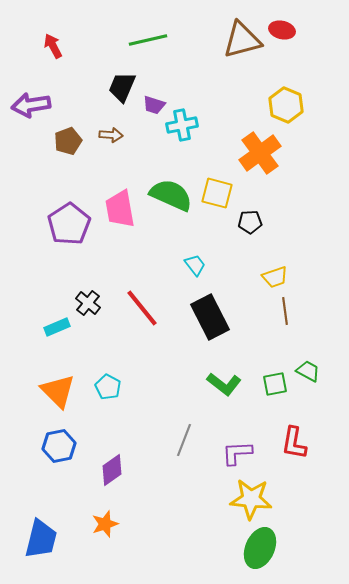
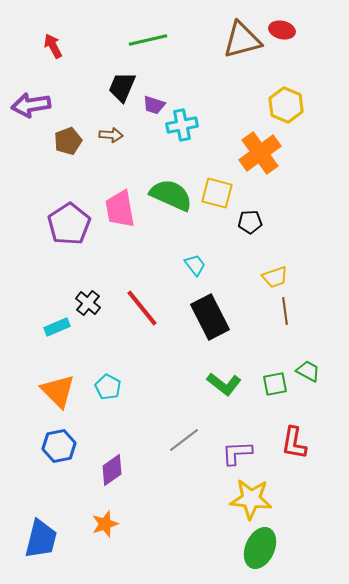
gray line: rotated 32 degrees clockwise
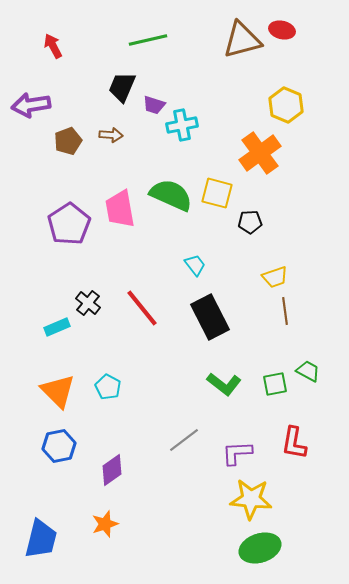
green ellipse: rotated 48 degrees clockwise
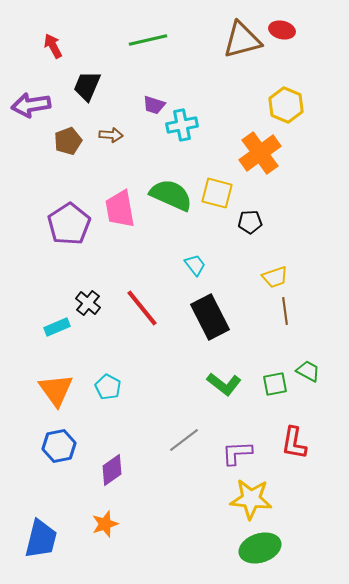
black trapezoid: moved 35 px left, 1 px up
orange triangle: moved 2 px left, 1 px up; rotated 9 degrees clockwise
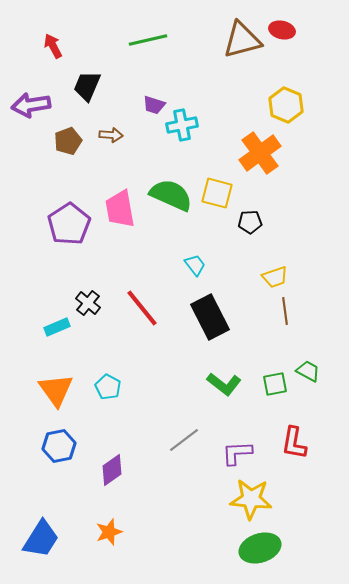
orange star: moved 4 px right, 8 px down
blue trapezoid: rotated 18 degrees clockwise
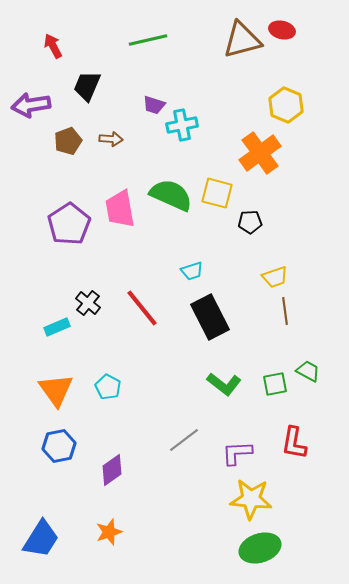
brown arrow: moved 4 px down
cyan trapezoid: moved 3 px left, 6 px down; rotated 110 degrees clockwise
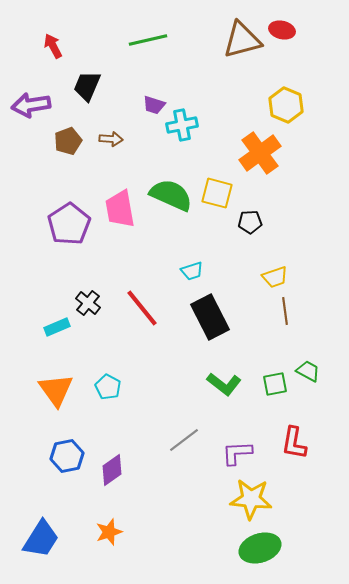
blue hexagon: moved 8 px right, 10 px down
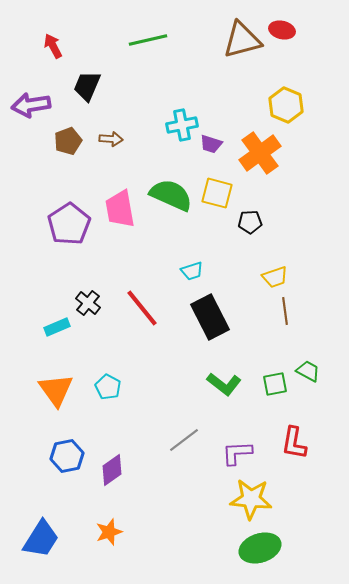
purple trapezoid: moved 57 px right, 39 px down
